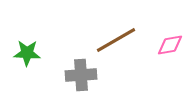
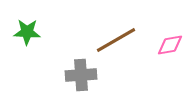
green star: moved 21 px up
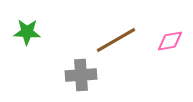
pink diamond: moved 4 px up
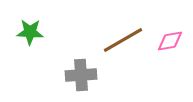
green star: moved 3 px right
brown line: moved 7 px right
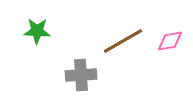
green star: moved 7 px right, 1 px up
brown line: moved 1 px down
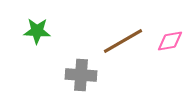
gray cross: rotated 8 degrees clockwise
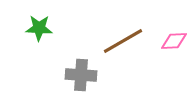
green star: moved 2 px right, 3 px up
pink diamond: moved 4 px right; rotated 8 degrees clockwise
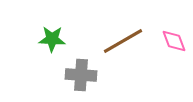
green star: moved 13 px right, 11 px down
pink diamond: rotated 72 degrees clockwise
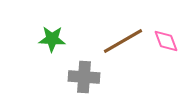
pink diamond: moved 8 px left
gray cross: moved 3 px right, 2 px down
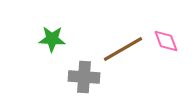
brown line: moved 8 px down
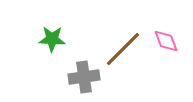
brown line: rotated 15 degrees counterclockwise
gray cross: rotated 12 degrees counterclockwise
